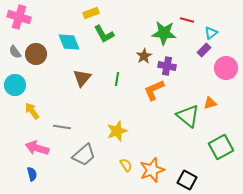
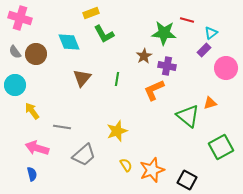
pink cross: moved 1 px right, 1 px down
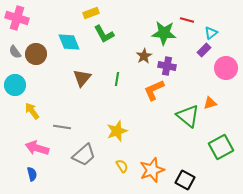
pink cross: moved 3 px left
yellow semicircle: moved 4 px left, 1 px down
black square: moved 2 px left
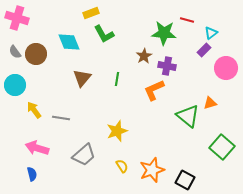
yellow arrow: moved 2 px right, 1 px up
gray line: moved 1 px left, 9 px up
green square: moved 1 px right; rotated 20 degrees counterclockwise
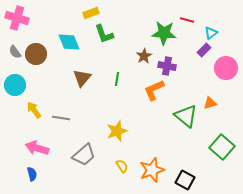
green L-shape: rotated 10 degrees clockwise
green triangle: moved 2 px left
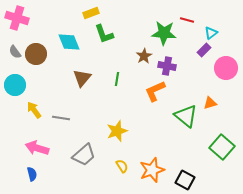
orange L-shape: moved 1 px right, 1 px down
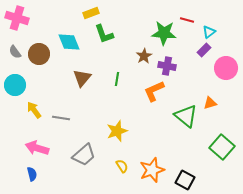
cyan triangle: moved 2 px left, 1 px up
brown circle: moved 3 px right
orange L-shape: moved 1 px left
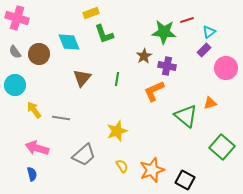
red line: rotated 32 degrees counterclockwise
green star: moved 1 px up
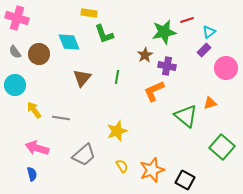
yellow rectangle: moved 2 px left; rotated 28 degrees clockwise
green star: rotated 15 degrees counterclockwise
brown star: moved 1 px right, 1 px up
green line: moved 2 px up
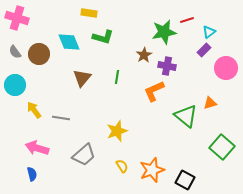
green L-shape: moved 1 px left, 3 px down; rotated 55 degrees counterclockwise
brown star: moved 1 px left
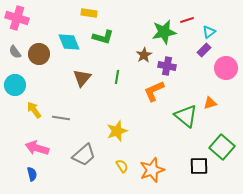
black square: moved 14 px right, 14 px up; rotated 30 degrees counterclockwise
